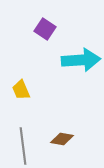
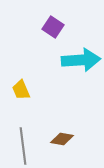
purple square: moved 8 px right, 2 px up
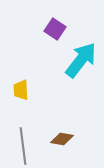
purple square: moved 2 px right, 2 px down
cyan arrow: rotated 48 degrees counterclockwise
yellow trapezoid: rotated 20 degrees clockwise
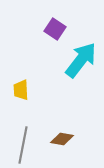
gray line: moved 1 px up; rotated 18 degrees clockwise
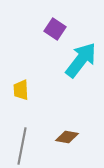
brown diamond: moved 5 px right, 2 px up
gray line: moved 1 px left, 1 px down
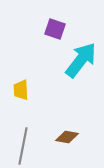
purple square: rotated 15 degrees counterclockwise
gray line: moved 1 px right
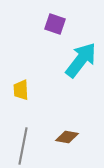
purple square: moved 5 px up
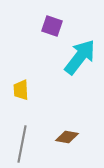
purple square: moved 3 px left, 2 px down
cyan arrow: moved 1 px left, 3 px up
gray line: moved 1 px left, 2 px up
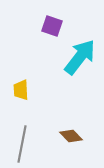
brown diamond: moved 4 px right, 1 px up; rotated 35 degrees clockwise
